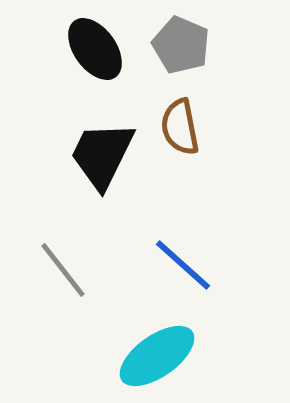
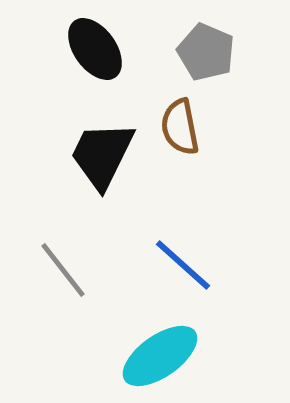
gray pentagon: moved 25 px right, 7 px down
cyan ellipse: moved 3 px right
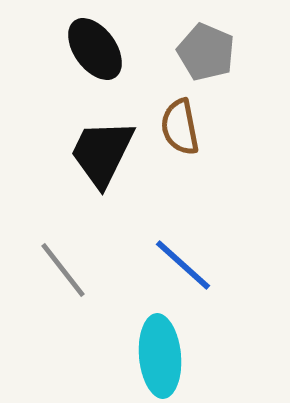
black trapezoid: moved 2 px up
cyan ellipse: rotated 60 degrees counterclockwise
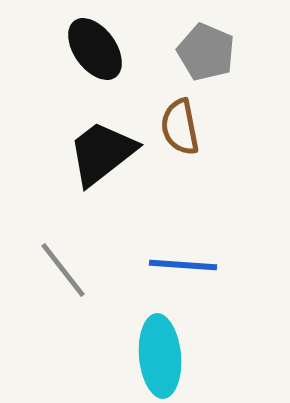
black trapezoid: rotated 26 degrees clockwise
blue line: rotated 38 degrees counterclockwise
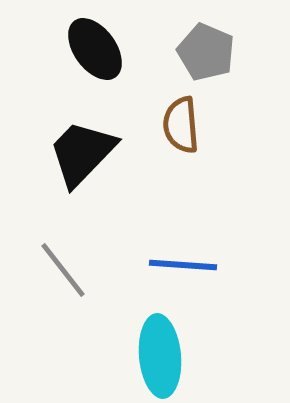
brown semicircle: moved 1 px right, 2 px up; rotated 6 degrees clockwise
black trapezoid: moved 20 px left; rotated 8 degrees counterclockwise
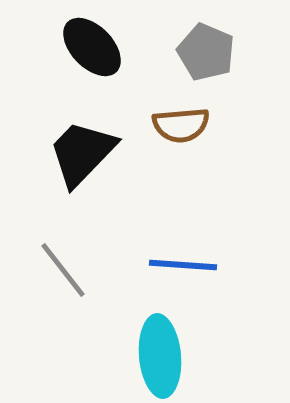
black ellipse: moved 3 px left, 2 px up; rotated 8 degrees counterclockwise
brown semicircle: rotated 90 degrees counterclockwise
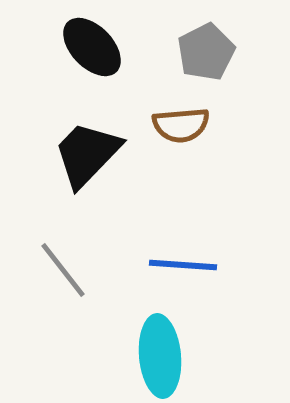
gray pentagon: rotated 22 degrees clockwise
black trapezoid: moved 5 px right, 1 px down
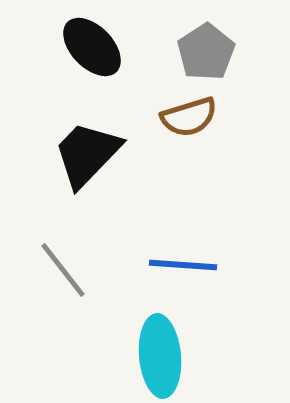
gray pentagon: rotated 6 degrees counterclockwise
brown semicircle: moved 8 px right, 8 px up; rotated 12 degrees counterclockwise
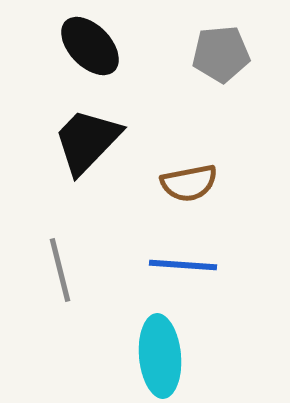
black ellipse: moved 2 px left, 1 px up
gray pentagon: moved 15 px right, 2 px down; rotated 28 degrees clockwise
brown semicircle: moved 66 px down; rotated 6 degrees clockwise
black trapezoid: moved 13 px up
gray line: moved 3 px left; rotated 24 degrees clockwise
